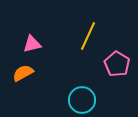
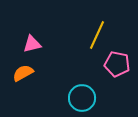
yellow line: moved 9 px right, 1 px up
pink pentagon: rotated 20 degrees counterclockwise
cyan circle: moved 2 px up
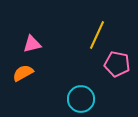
cyan circle: moved 1 px left, 1 px down
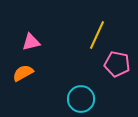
pink triangle: moved 1 px left, 2 px up
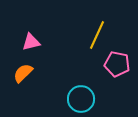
orange semicircle: rotated 15 degrees counterclockwise
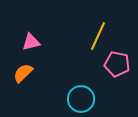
yellow line: moved 1 px right, 1 px down
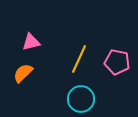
yellow line: moved 19 px left, 23 px down
pink pentagon: moved 2 px up
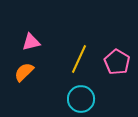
pink pentagon: rotated 20 degrees clockwise
orange semicircle: moved 1 px right, 1 px up
